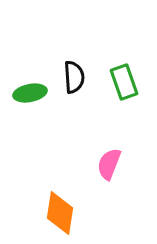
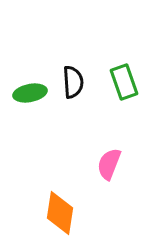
black semicircle: moved 1 px left, 5 px down
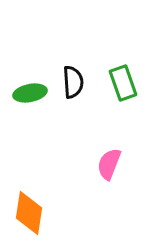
green rectangle: moved 1 px left, 1 px down
orange diamond: moved 31 px left
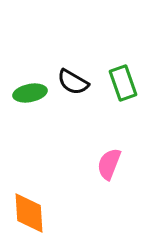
black semicircle: rotated 124 degrees clockwise
orange diamond: rotated 12 degrees counterclockwise
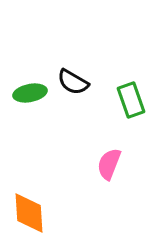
green rectangle: moved 8 px right, 17 px down
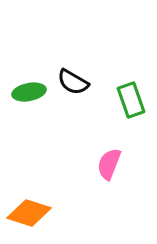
green ellipse: moved 1 px left, 1 px up
orange diamond: rotated 69 degrees counterclockwise
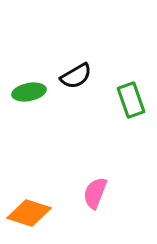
black semicircle: moved 3 px right, 6 px up; rotated 60 degrees counterclockwise
pink semicircle: moved 14 px left, 29 px down
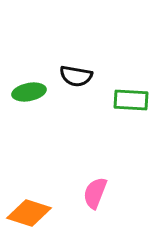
black semicircle: rotated 40 degrees clockwise
green rectangle: rotated 68 degrees counterclockwise
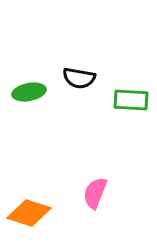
black semicircle: moved 3 px right, 2 px down
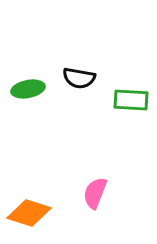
green ellipse: moved 1 px left, 3 px up
